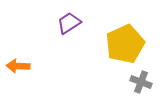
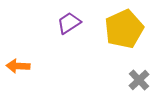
yellow pentagon: moved 1 px left, 15 px up
gray cross: moved 2 px left, 2 px up; rotated 25 degrees clockwise
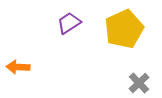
orange arrow: moved 1 px down
gray cross: moved 3 px down
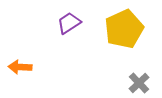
orange arrow: moved 2 px right
